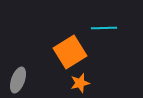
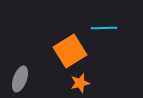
orange square: moved 1 px up
gray ellipse: moved 2 px right, 1 px up
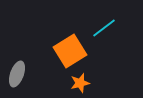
cyan line: rotated 35 degrees counterclockwise
gray ellipse: moved 3 px left, 5 px up
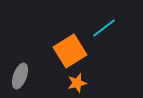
gray ellipse: moved 3 px right, 2 px down
orange star: moved 3 px left
